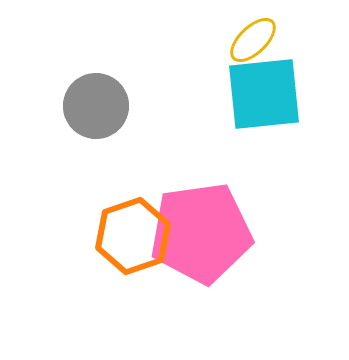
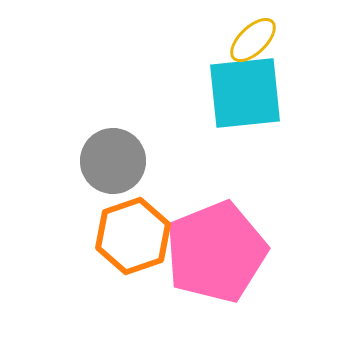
cyan square: moved 19 px left, 1 px up
gray circle: moved 17 px right, 55 px down
pink pentagon: moved 15 px right, 19 px down; rotated 14 degrees counterclockwise
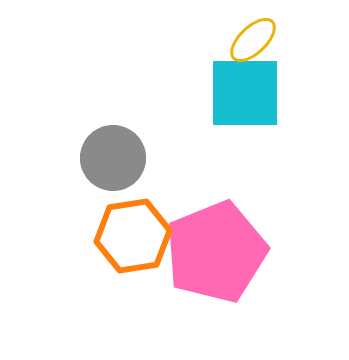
cyan square: rotated 6 degrees clockwise
gray circle: moved 3 px up
orange hexagon: rotated 10 degrees clockwise
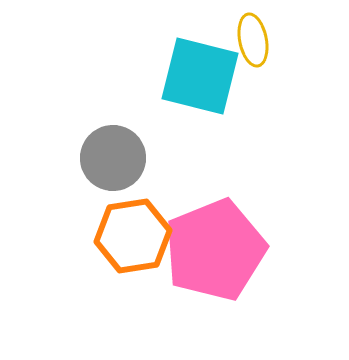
yellow ellipse: rotated 57 degrees counterclockwise
cyan square: moved 45 px left, 17 px up; rotated 14 degrees clockwise
pink pentagon: moved 1 px left, 2 px up
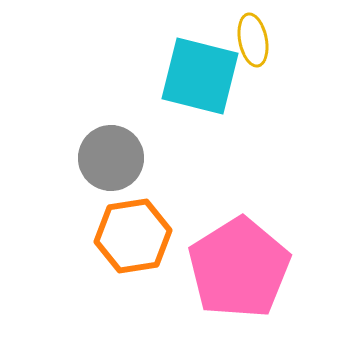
gray circle: moved 2 px left
pink pentagon: moved 24 px right, 18 px down; rotated 10 degrees counterclockwise
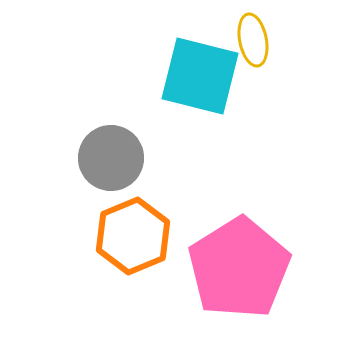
orange hexagon: rotated 14 degrees counterclockwise
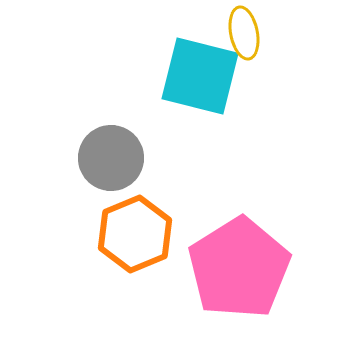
yellow ellipse: moved 9 px left, 7 px up
orange hexagon: moved 2 px right, 2 px up
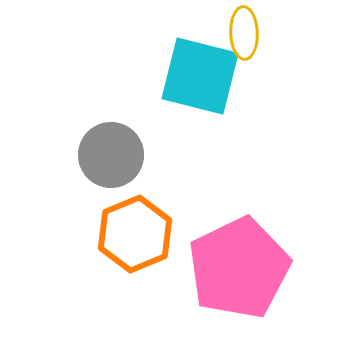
yellow ellipse: rotated 9 degrees clockwise
gray circle: moved 3 px up
pink pentagon: rotated 6 degrees clockwise
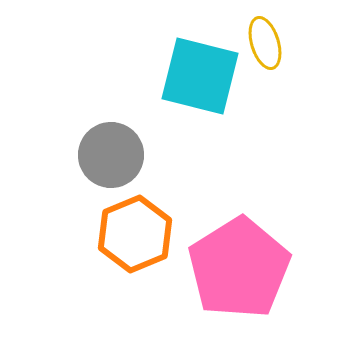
yellow ellipse: moved 21 px right, 10 px down; rotated 15 degrees counterclockwise
pink pentagon: rotated 6 degrees counterclockwise
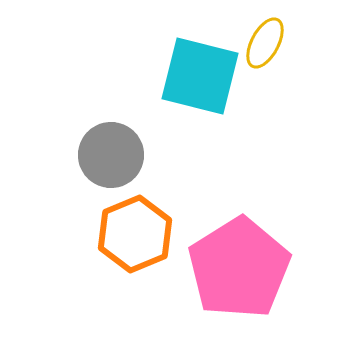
yellow ellipse: rotated 45 degrees clockwise
